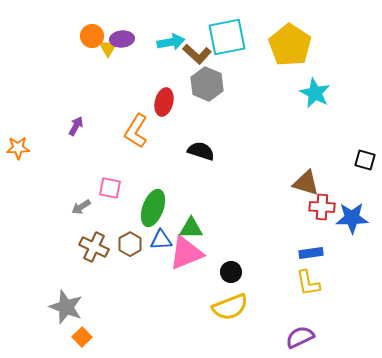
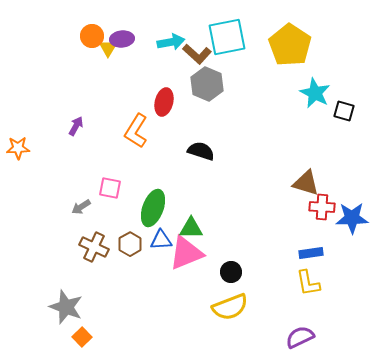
black square: moved 21 px left, 49 px up
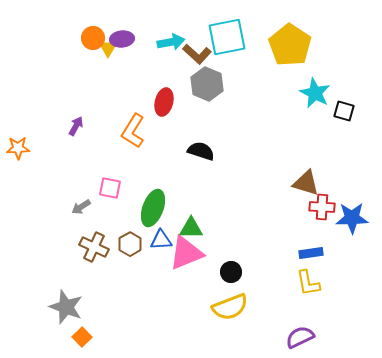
orange circle: moved 1 px right, 2 px down
orange L-shape: moved 3 px left
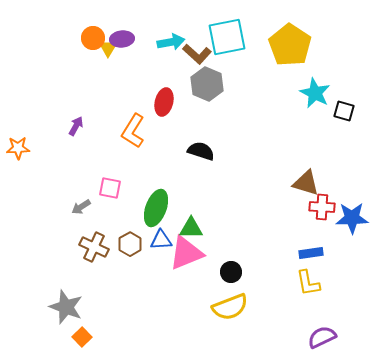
green ellipse: moved 3 px right
purple semicircle: moved 22 px right
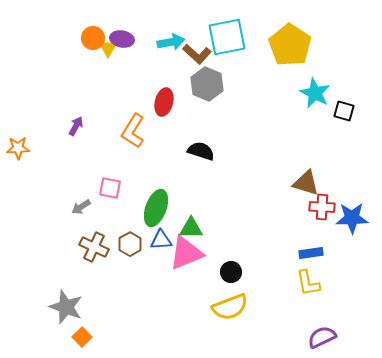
purple ellipse: rotated 15 degrees clockwise
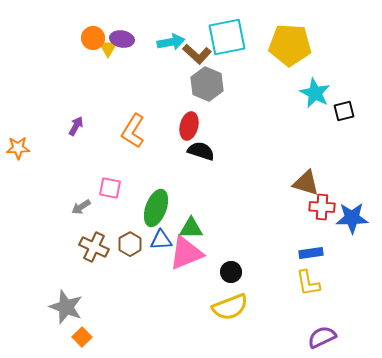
yellow pentagon: rotated 30 degrees counterclockwise
red ellipse: moved 25 px right, 24 px down
black square: rotated 30 degrees counterclockwise
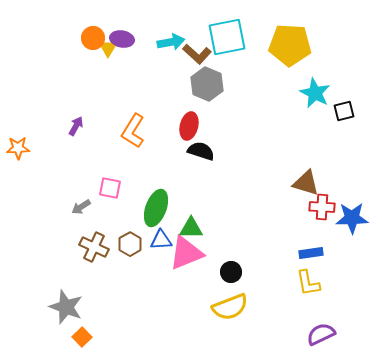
purple semicircle: moved 1 px left, 3 px up
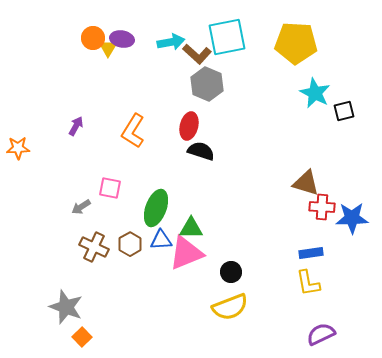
yellow pentagon: moved 6 px right, 2 px up
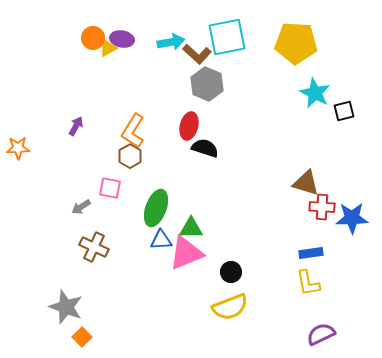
yellow triangle: rotated 30 degrees clockwise
black semicircle: moved 4 px right, 3 px up
brown hexagon: moved 88 px up
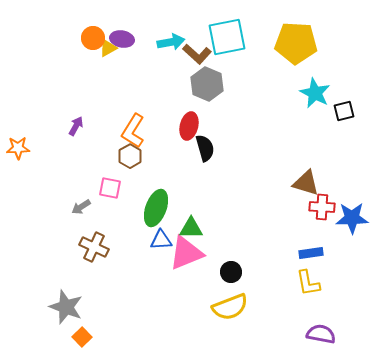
black semicircle: rotated 56 degrees clockwise
purple semicircle: rotated 36 degrees clockwise
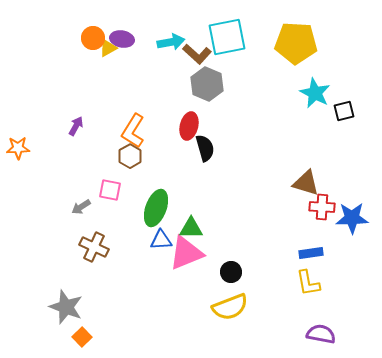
pink square: moved 2 px down
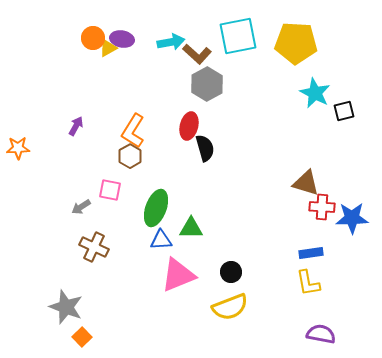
cyan square: moved 11 px right, 1 px up
gray hexagon: rotated 8 degrees clockwise
pink triangle: moved 8 px left, 22 px down
